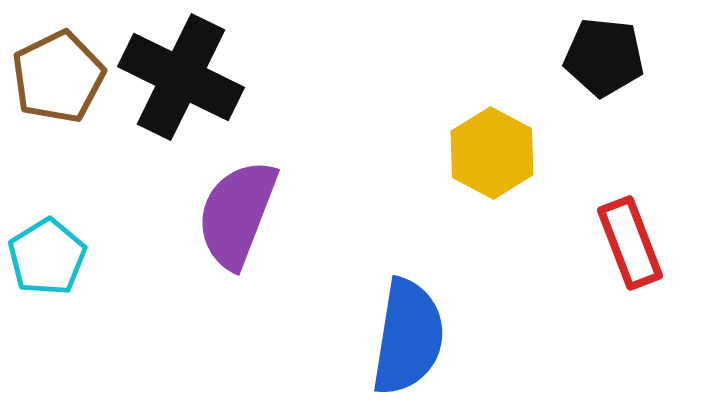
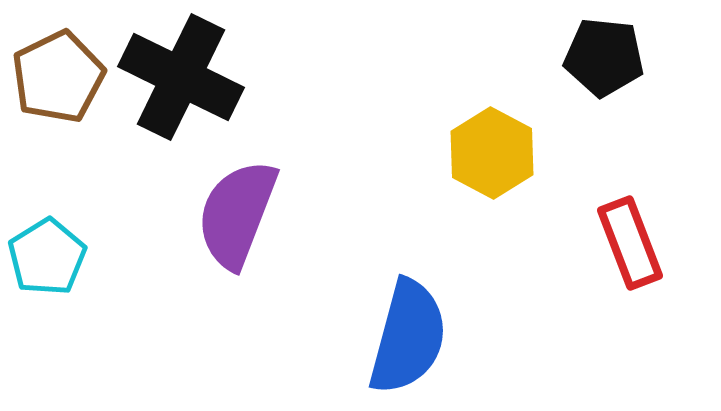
blue semicircle: rotated 6 degrees clockwise
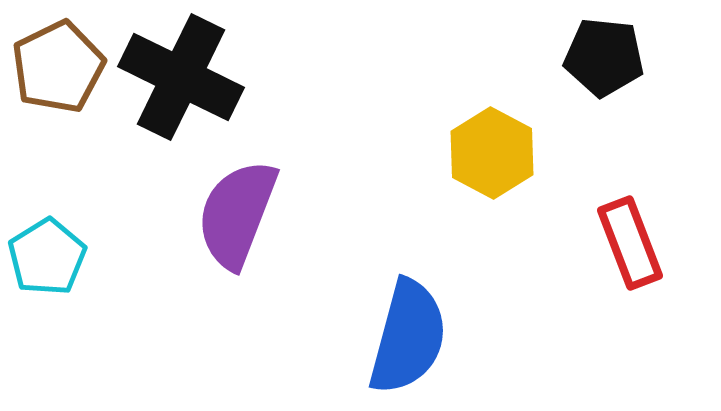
brown pentagon: moved 10 px up
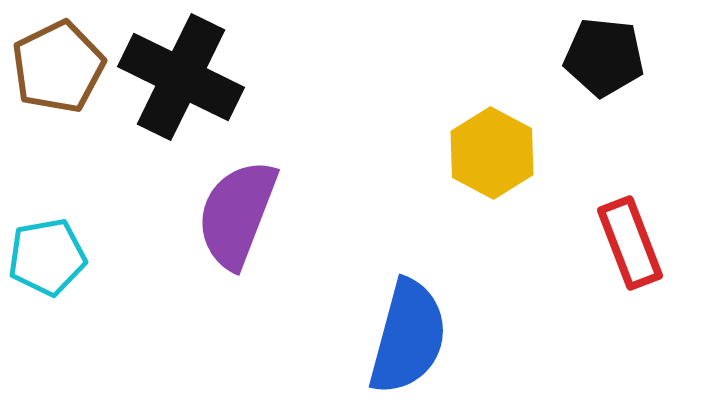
cyan pentagon: rotated 22 degrees clockwise
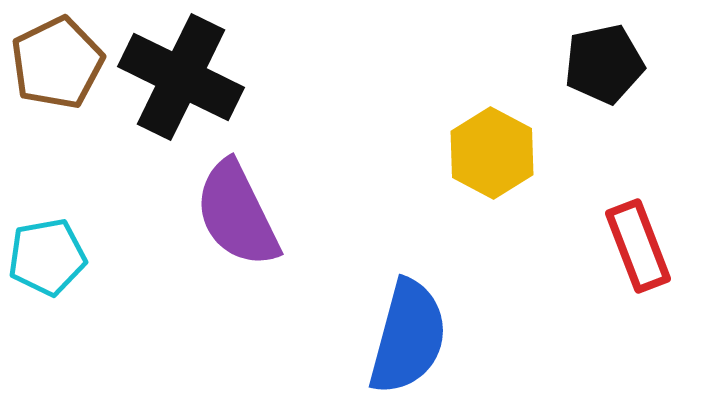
black pentagon: moved 7 px down; rotated 18 degrees counterclockwise
brown pentagon: moved 1 px left, 4 px up
purple semicircle: rotated 47 degrees counterclockwise
red rectangle: moved 8 px right, 3 px down
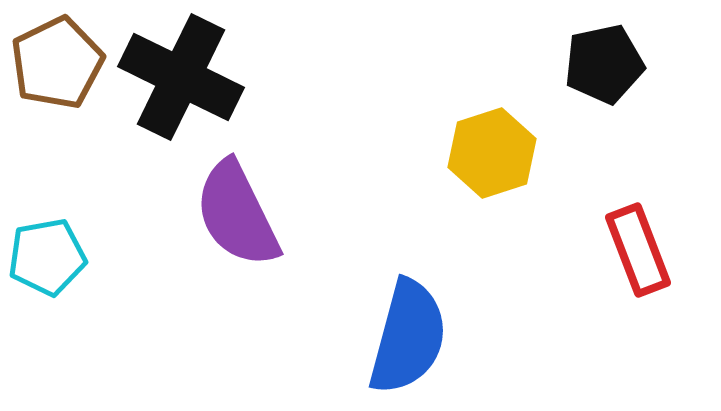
yellow hexagon: rotated 14 degrees clockwise
red rectangle: moved 4 px down
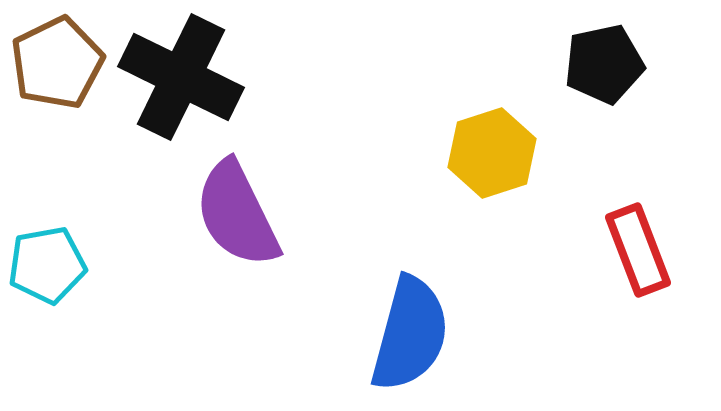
cyan pentagon: moved 8 px down
blue semicircle: moved 2 px right, 3 px up
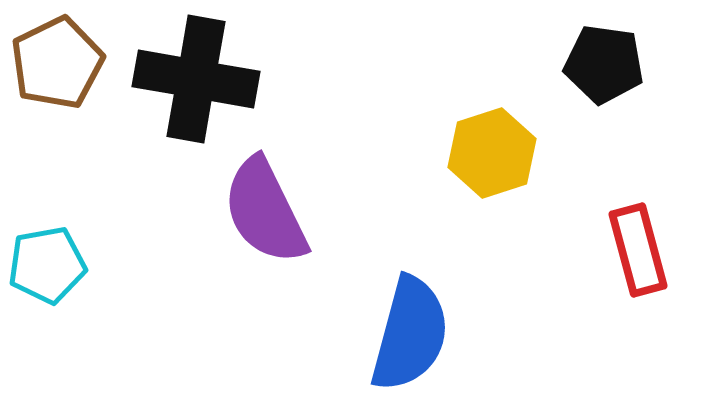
black pentagon: rotated 20 degrees clockwise
black cross: moved 15 px right, 2 px down; rotated 16 degrees counterclockwise
purple semicircle: moved 28 px right, 3 px up
red rectangle: rotated 6 degrees clockwise
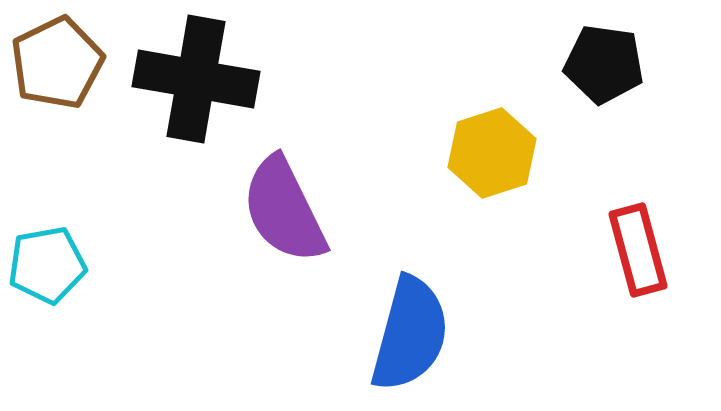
purple semicircle: moved 19 px right, 1 px up
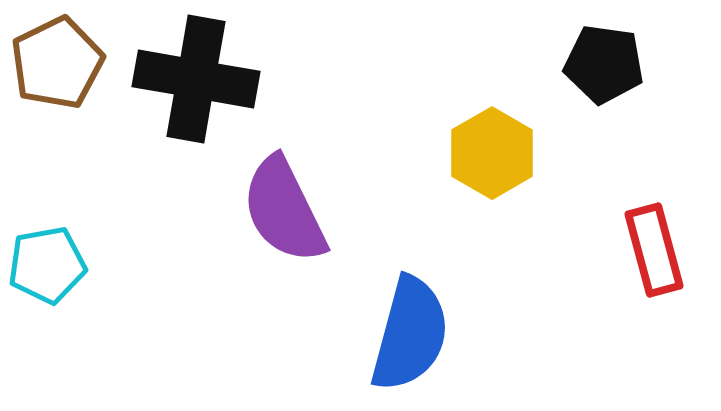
yellow hexagon: rotated 12 degrees counterclockwise
red rectangle: moved 16 px right
